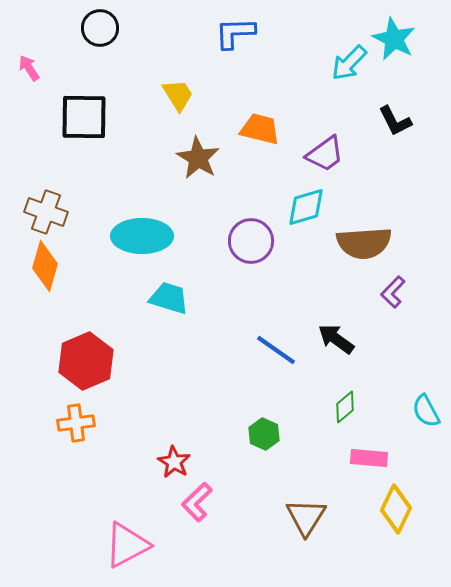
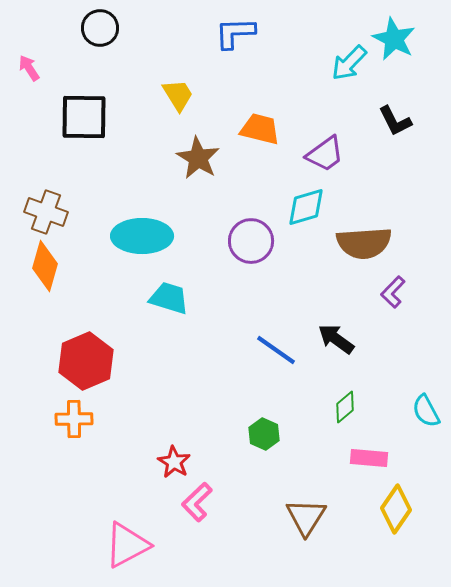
orange cross: moved 2 px left, 4 px up; rotated 6 degrees clockwise
yellow diamond: rotated 9 degrees clockwise
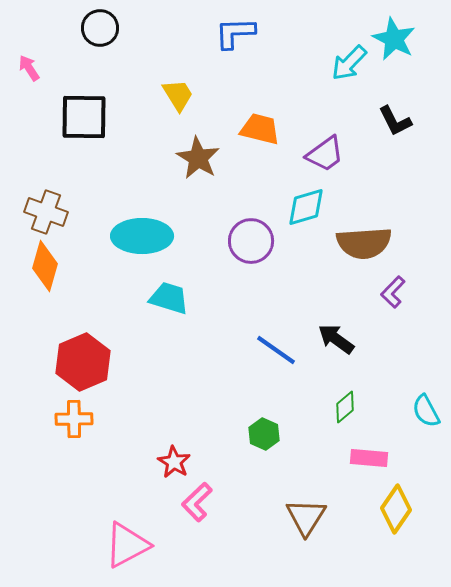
red hexagon: moved 3 px left, 1 px down
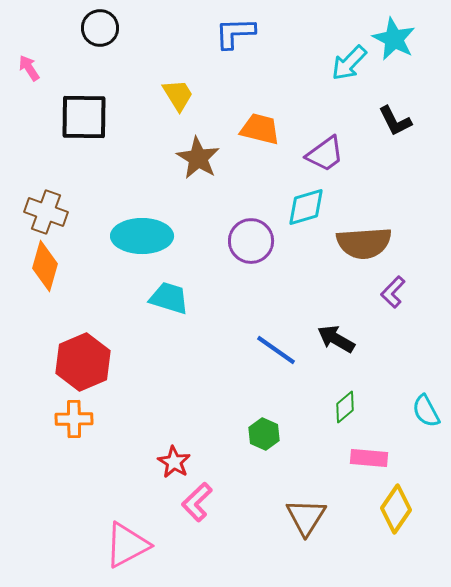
black arrow: rotated 6 degrees counterclockwise
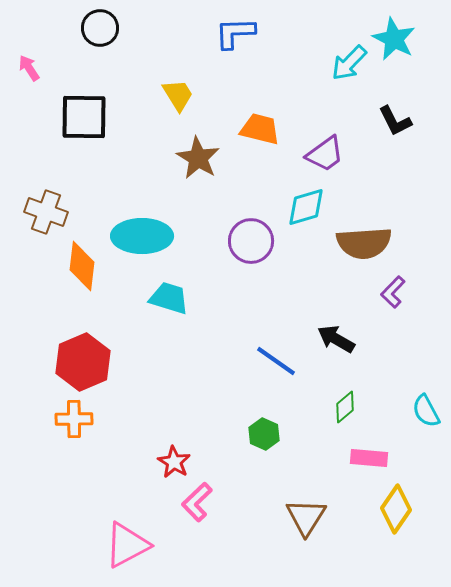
orange diamond: moved 37 px right; rotated 9 degrees counterclockwise
blue line: moved 11 px down
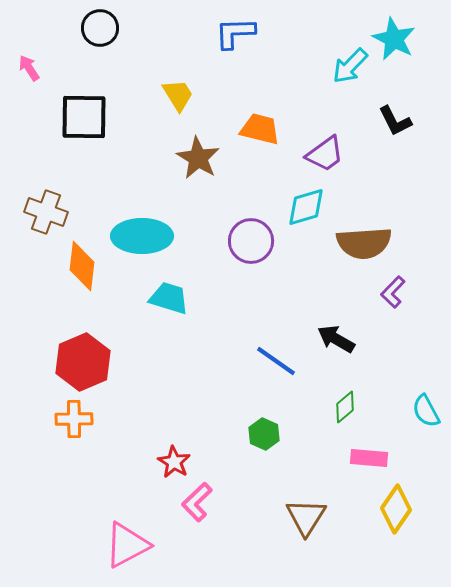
cyan arrow: moved 1 px right, 3 px down
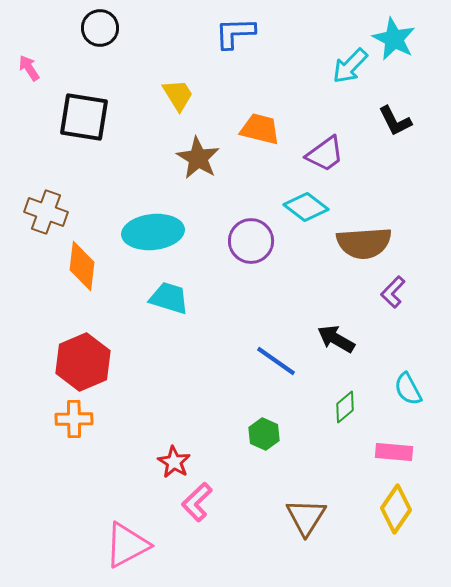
black square: rotated 8 degrees clockwise
cyan diamond: rotated 54 degrees clockwise
cyan ellipse: moved 11 px right, 4 px up; rotated 6 degrees counterclockwise
cyan semicircle: moved 18 px left, 22 px up
pink rectangle: moved 25 px right, 6 px up
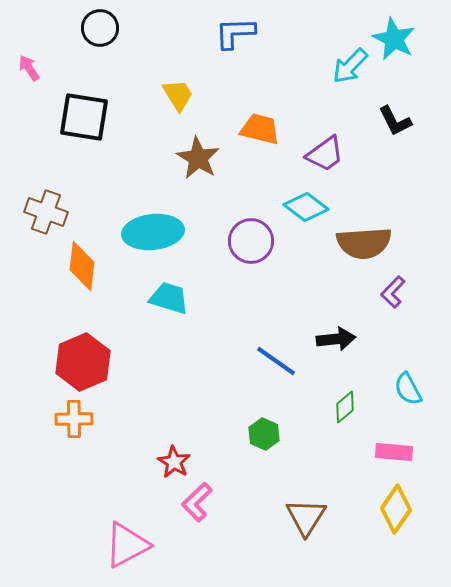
black arrow: rotated 144 degrees clockwise
